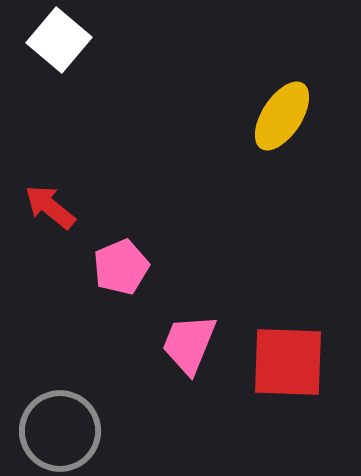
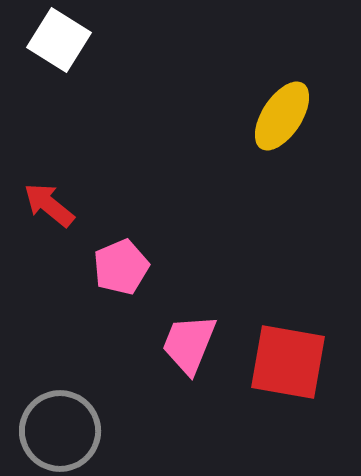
white square: rotated 8 degrees counterclockwise
red arrow: moved 1 px left, 2 px up
red square: rotated 8 degrees clockwise
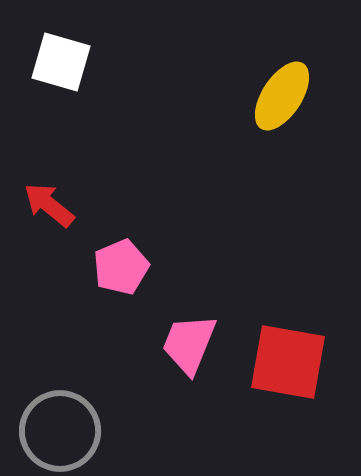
white square: moved 2 px right, 22 px down; rotated 16 degrees counterclockwise
yellow ellipse: moved 20 px up
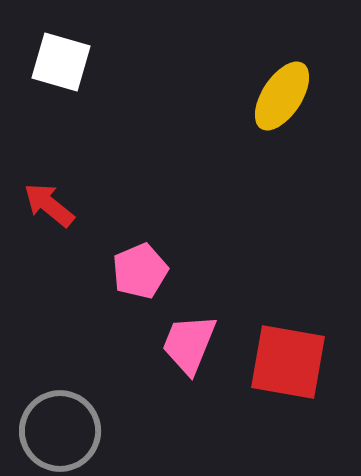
pink pentagon: moved 19 px right, 4 px down
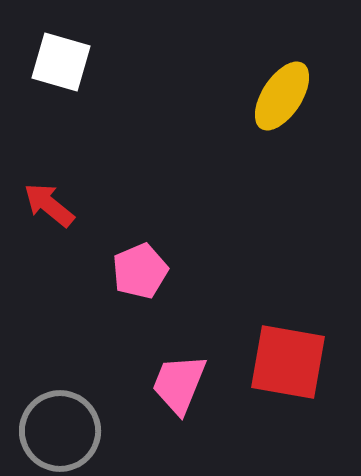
pink trapezoid: moved 10 px left, 40 px down
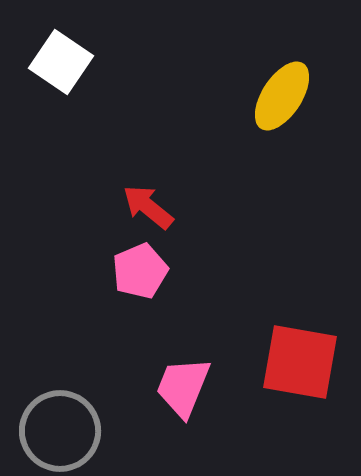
white square: rotated 18 degrees clockwise
red arrow: moved 99 px right, 2 px down
red square: moved 12 px right
pink trapezoid: moved 4 px right, 3 px down
